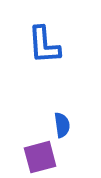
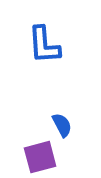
blue semicircle: rotated 20 degrees counterclockwise
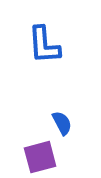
blue semicircle: moved 2 px up
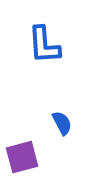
purple square: moved 18 px left
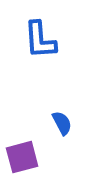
blue L-shape: moved 4 px left, 5 px up
